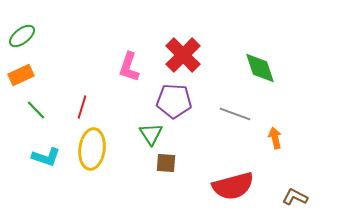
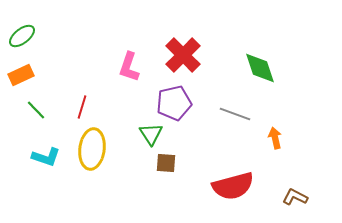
purple pentagon: moved 2 px down; rotated 16 degrees counterclockwise
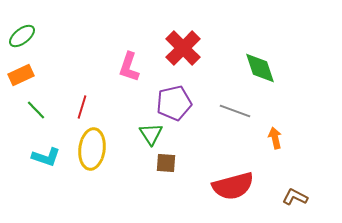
red cross: moved 7 px up
gray line: moved 3 px up
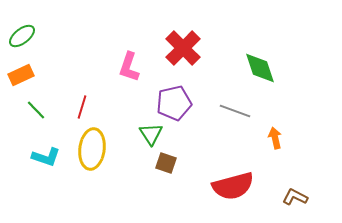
brown square: rotated 15 degrees clockwise
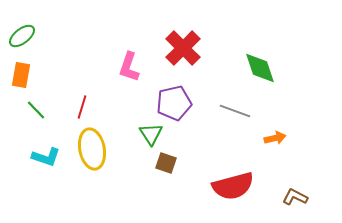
orange rectangle: rotated 55 degrees counterclockwise
orange arrow: rotated 90 degrees clockwise
yellow ellipse: rotated 18 degrees counterclockwise
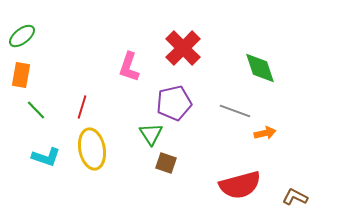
orange arrow: moved 10 px left, 5 px up
red semicircle: moved 7 px right, 1 px up
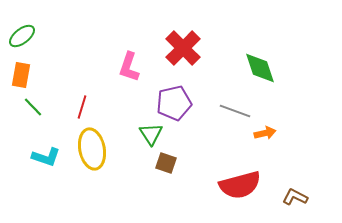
green line: moved 3 px left, 3 px up
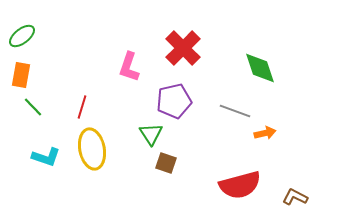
purple pentagon: moved 2 px up
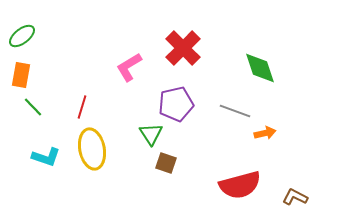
pink L-shape: rotated 40 degrees clockwise
purple pentagon: moved 2 px right, 3 px down
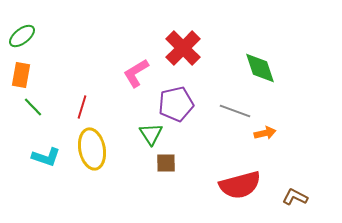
pink L-shape: moved 7 px right, 6 px down
brown square: rotated 20 degrees counterclockwise
